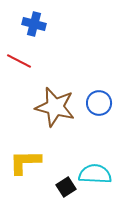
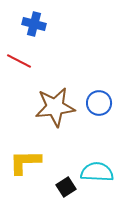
brown star: rotated 21 degrees counterclockwise
cyan semicircle: moved 2 px right, 2 px up
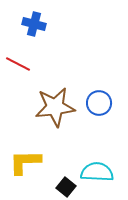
red line: moved 1 px left, 3 px down
black square: rotated 18 degrees counterclockwise
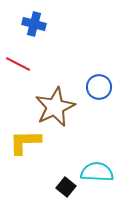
blue circle: moved 16 px up
brown star: rotated 18 degrees counterclockwise
yellow L-shape: moved 20 px up
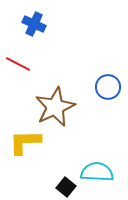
blue cross: rotated 10 degrees clockwise
blue circle: moved 9 px right
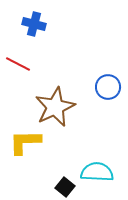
blue cross: rotated 10 degrees counterclockwise
black square: moved 1 px left
